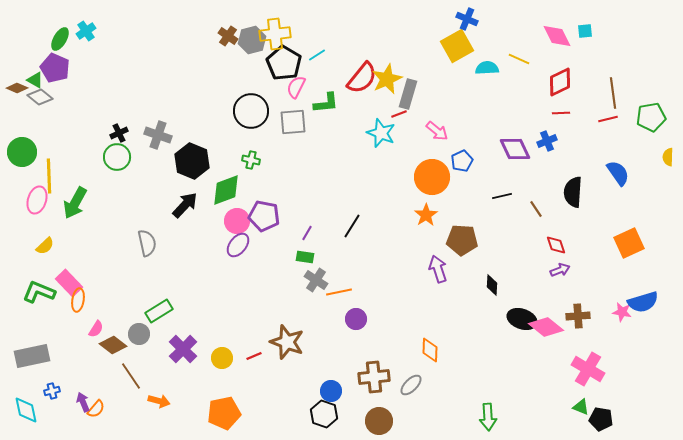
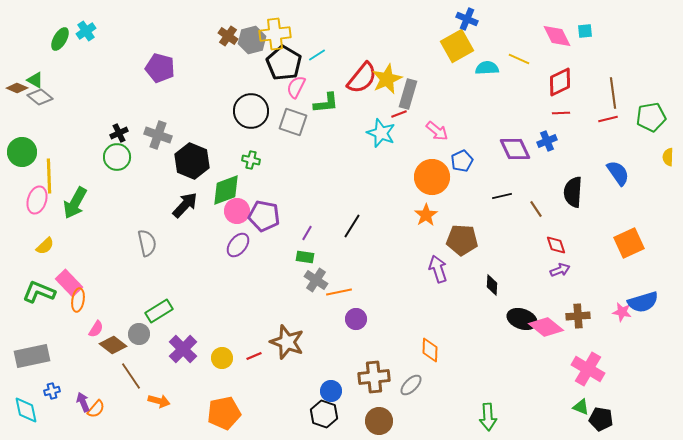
purple pentagon at (55, 68): moved 105 px right; rotated 8 degrees counterclockwise
gray square at (293, 122): rotated 24 degrees clockwise
pink circle at (237, 221): moved 10 px up
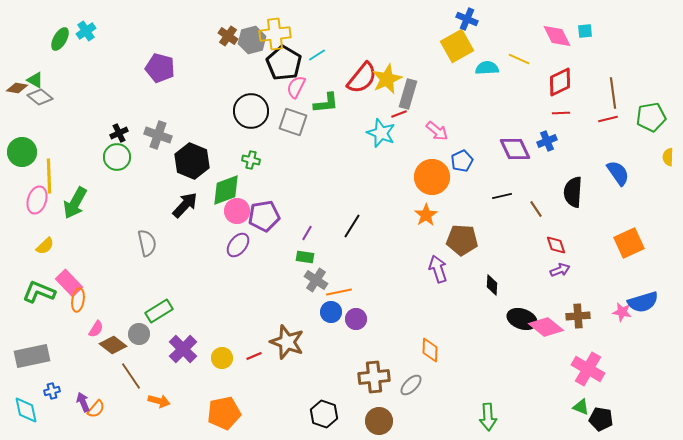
brown diamond at (17, 88): rotated 15 degrees counterclockwise
purple pentagon at (264, 216): rotated 20 degrees counterclockwise
blue circle at (331, 391): moved 79 px up
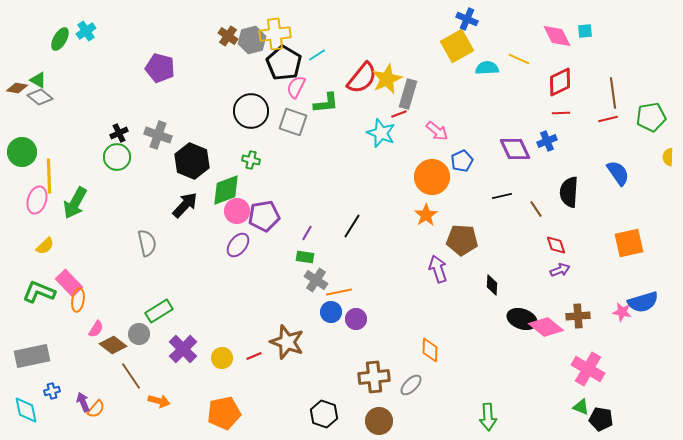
green triangle at (35, 80): moved 3 px right
black semicircle at (573, 192): moved 4 px left
orange square at (629, 243): rotated 12 degrees clockwise
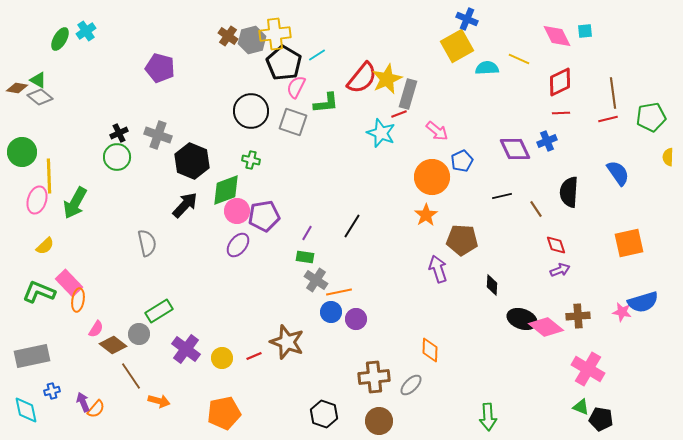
purple cross at (183, 349): moved 3 px right; rotated 8 degrees counterclockwise
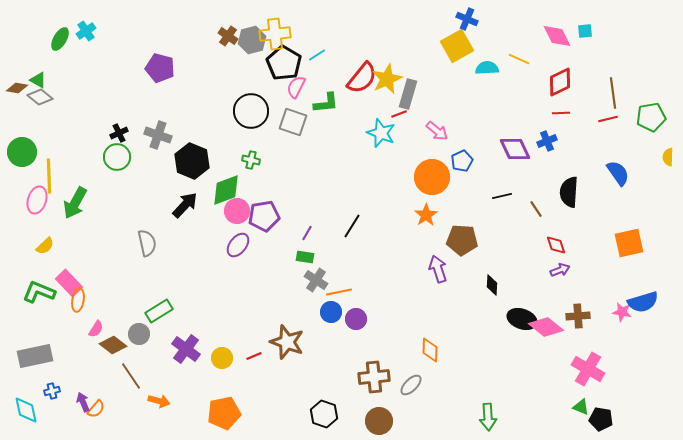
gray rectangle at (32, 356): moved 3 px right
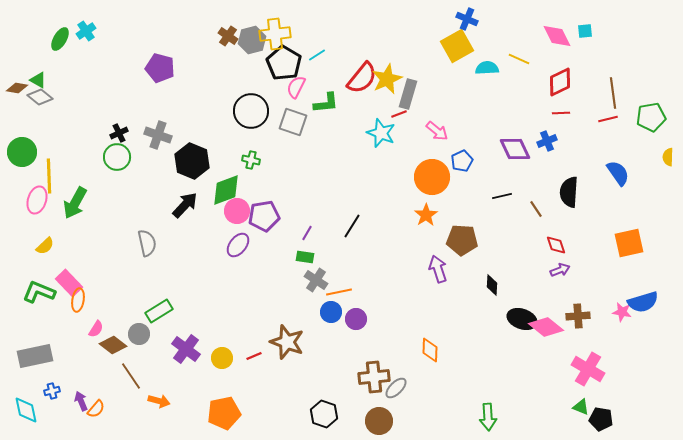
gray ellipse at (411, 385): moved 15 px left, 3 px down
purple arrow at (83, 402): moved 2 px left, 1 px up
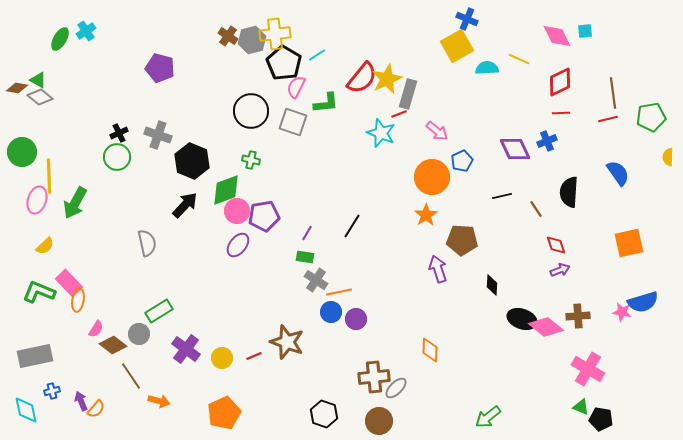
orange pentagon at (224, 413): rotated 12 degrees counterclockwise
green arrow at (488, 417): rotated 56 degrees clockwise
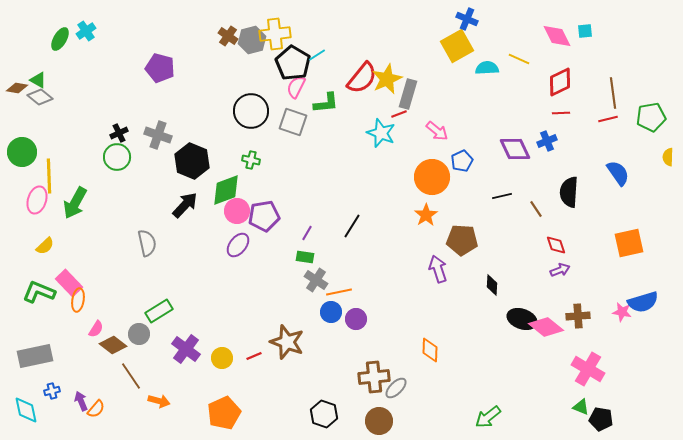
black pentagon at (284, 63): moved 9 px right
